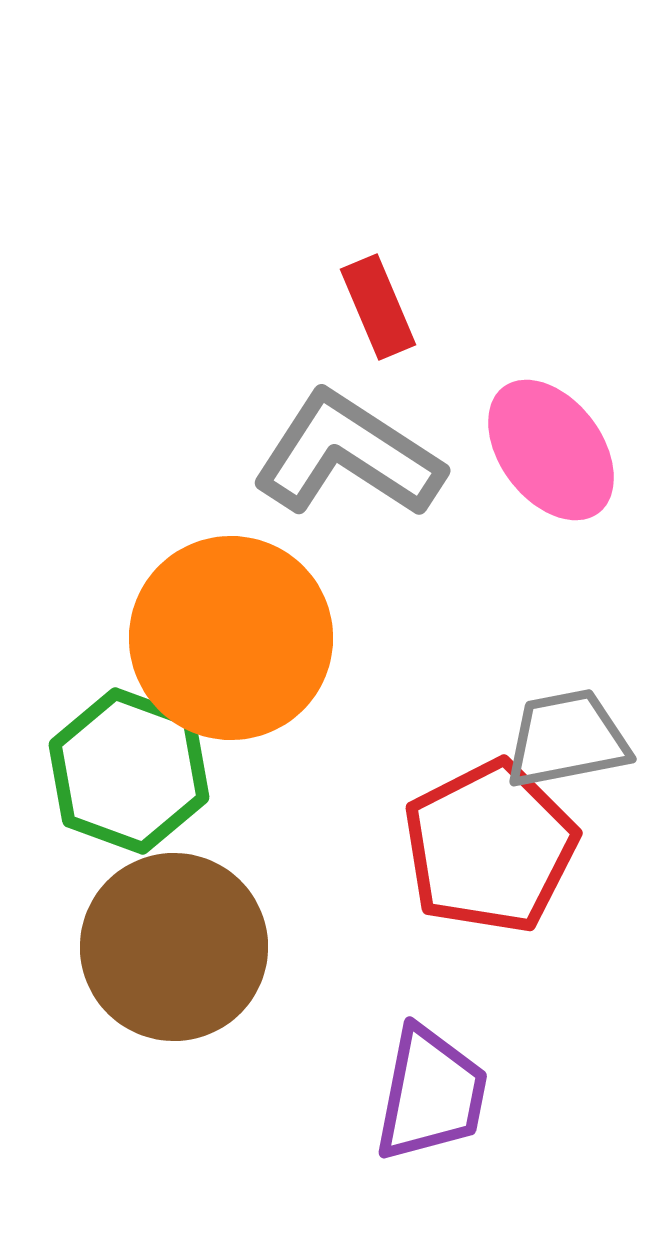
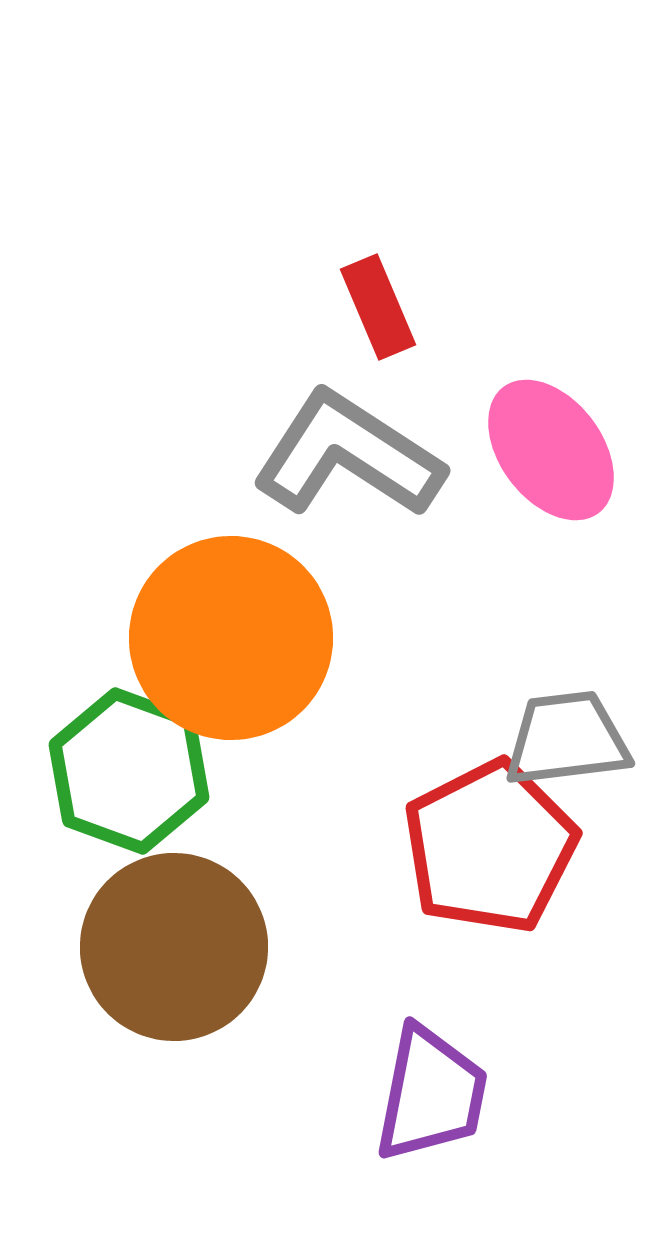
gray trapezoid: rotated 4 degrees clockwise
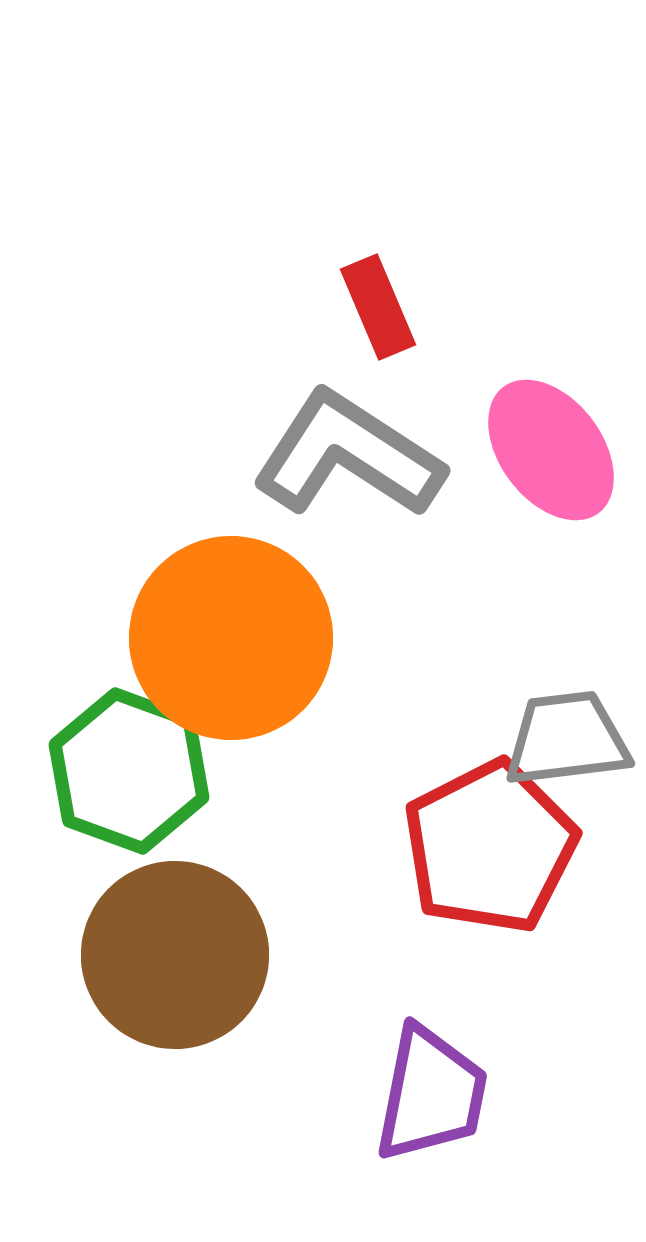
brown circle: moved 1 px right, 8 px down
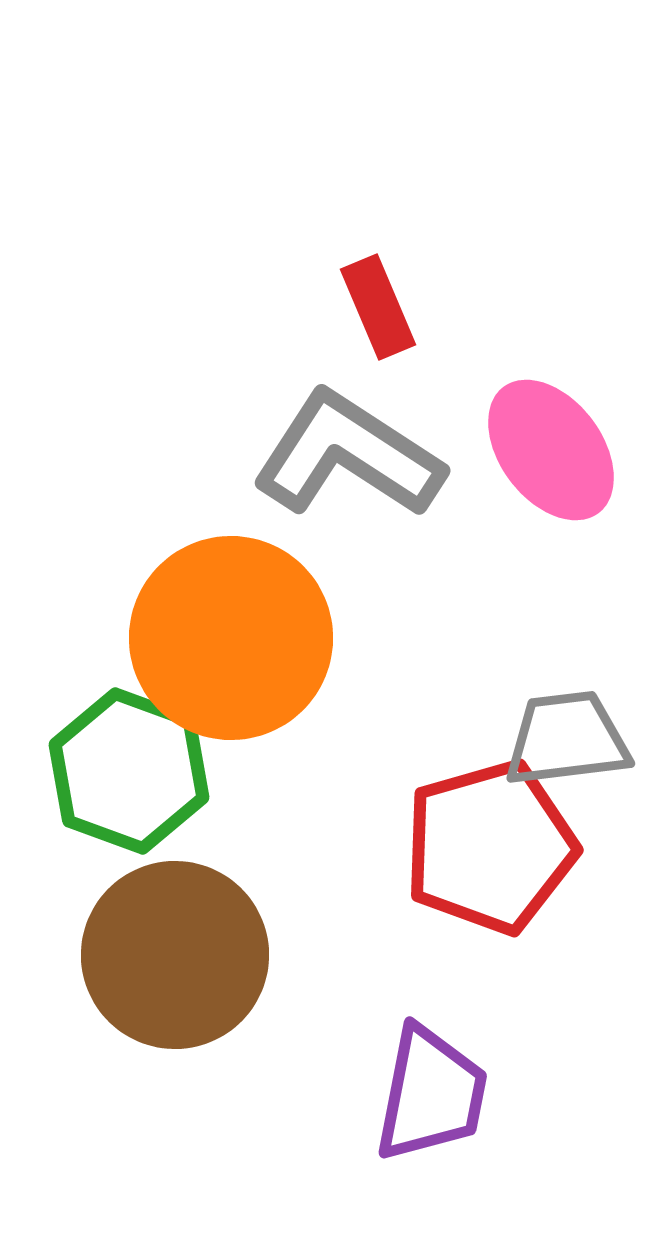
red pentagon: rotated 11 degrees clockwise
